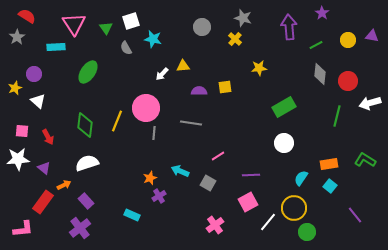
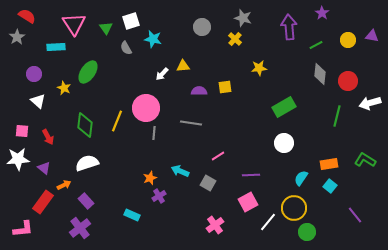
yellow star at (15, 88): moved 49 px right; rotated 24 degrees counterclockwise
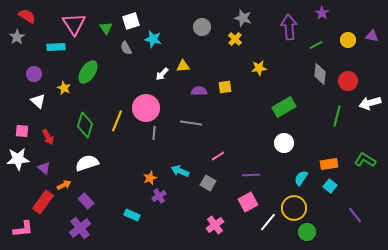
green diamond at (85, 125): rotated 10 degrees clockwise
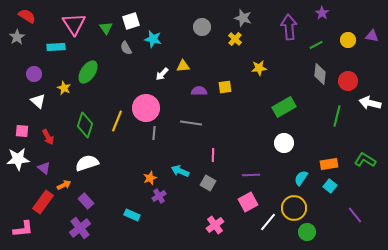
white arrow at (370, 103): rotated 30 degrees clockwise
pink line at (218, 156): moved 5 px left, 1 px up; rotated 56 degrees counterclockwise
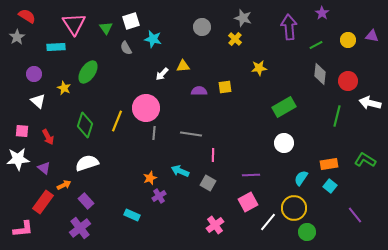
gray line at (191, 123): moved 11 px down
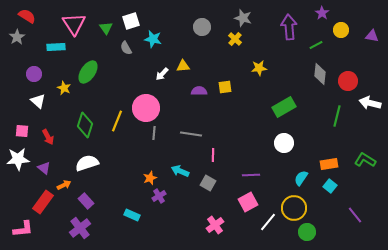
yellow circle at (348, 40): moved 7 px left, 10 px up
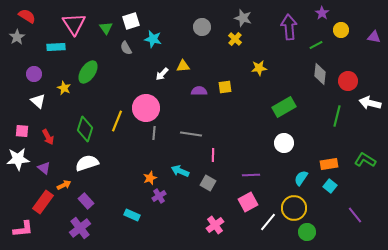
purple triangle at (372, 36): moved 2 px right, 1 px down
green diamond at (85, 125): moved 4 px down
